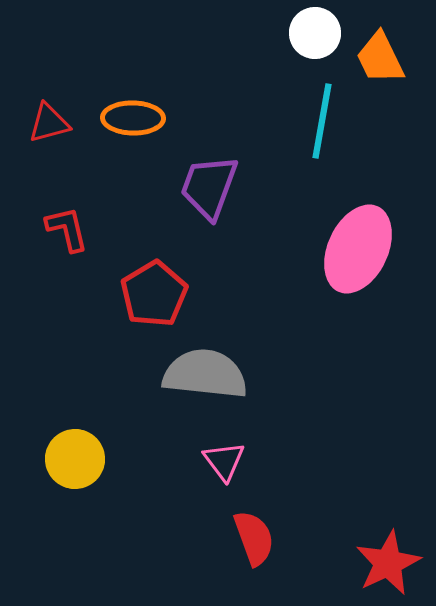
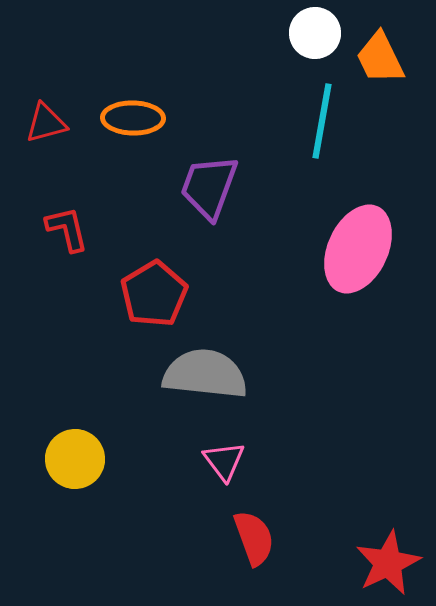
red triangle: moved 3 px left
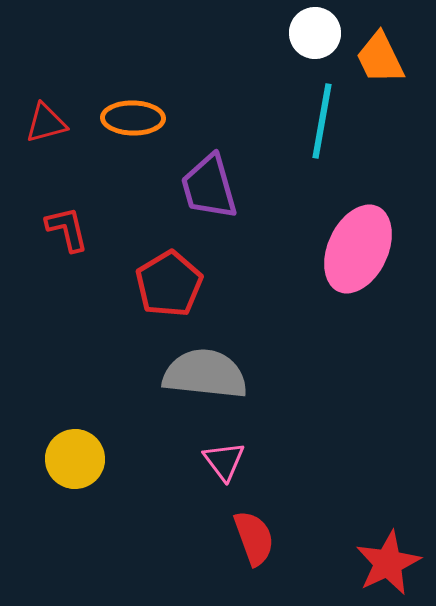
purple trapezoid: rotated 36 degrees counterclockwise
red pentagon: moved 15 px right, 10 px up
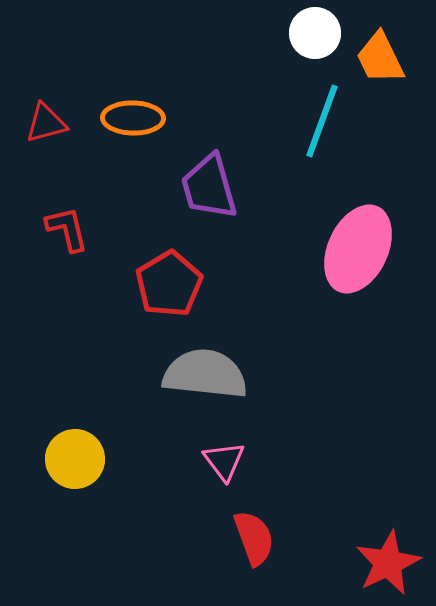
cyan line: rotated 10 degrees clockwise
